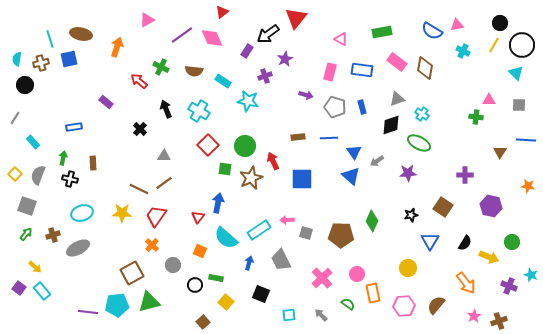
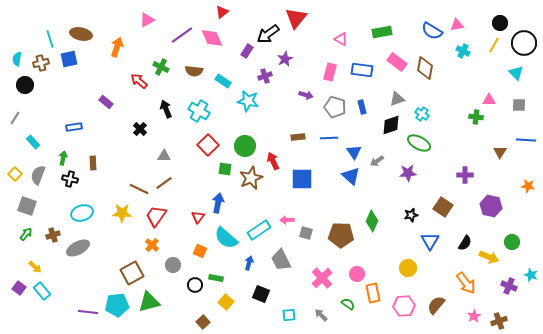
black circle at (522, 45): moved 2 px right, 2 px up
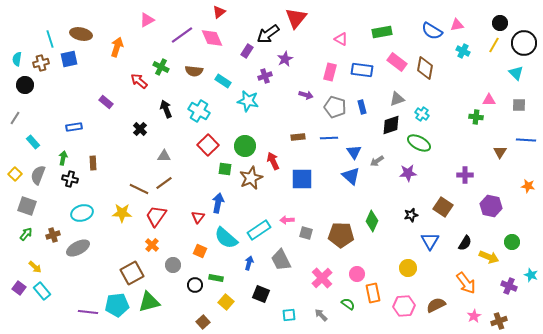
red triangle at (222, 12): moved 3 px left
brown semicircle at (436, 305): rotated 24 degrees clockwise
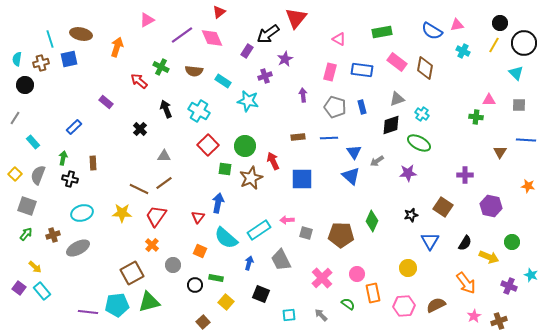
pink triangle at (341, 39): moved 2 px left
purple arrow at (306, 95): moved 3 px left; rotated 112 degrees counterclockwise
blue rectangle at (74, 127): rotated 35 degrees counterclockwise
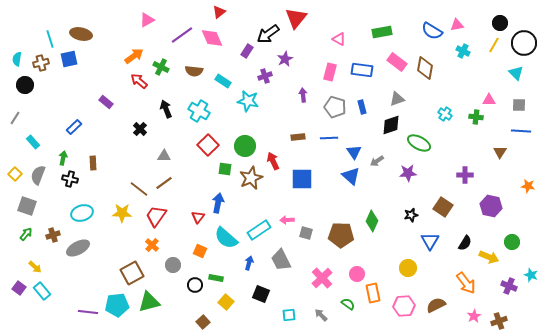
orange arrow at (117, 47): moved 17 px right, 9 px down; rotated 36 degrees clockwise
cyan cross at (422, 114): moved 23 px right
blue line at (526, 140): moved 5 px left, 9 px up
brown line at (139, 189): rotated 12 degrees clockwise
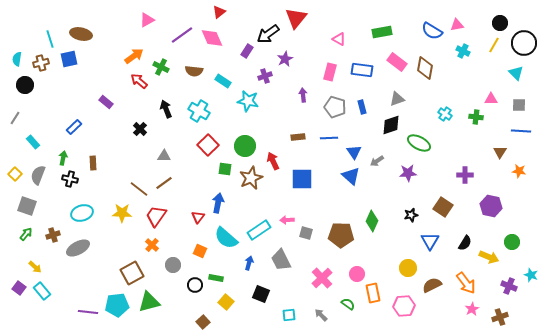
pink triangle at (489, 100): moved 2 px right, 1 px up
orange star at (528, 186): moved 9 px left, 15 px up
brown semicircle at (436, 305): moved 4 px left, 20 px up
pink star at (474, 316): moved 2 px left, 7 px up
brown cross at (499, 321): moved 1 px right, 4 px up
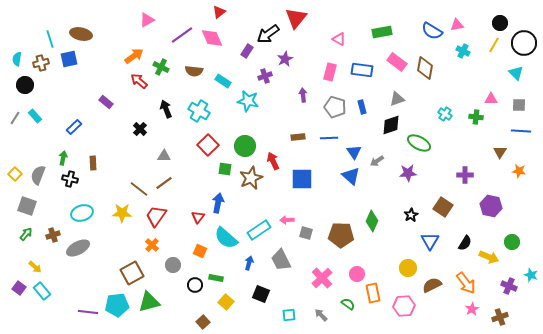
cyan rectangle at (33, 142): moved 2 px right, 26 px up
black star at (411, 215): rotated 16 degrees counterclockwise
